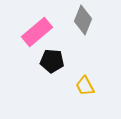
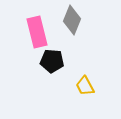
gray diamond: moved 11 px left
pink rectangle: rotated 64 degrees counterclockwise
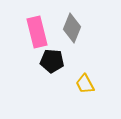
gray diamond: moved 8 px down
yellow trapezoid: moved 2 px up
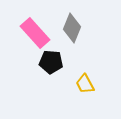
pink rectangle: moved 2 px left, 1 px down; rotated 28 degrees counterclockwise
black pentagon: moved 1 px left, 1 px down
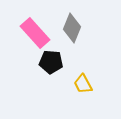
yellow trapezoid: moved 2 px left
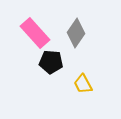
gray diamond: moved 4 px right, 5 px down; rotated 12 degrees clockwise
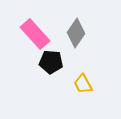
pink rectangle: moved 1 px down
